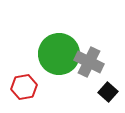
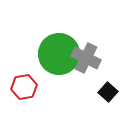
gray cross: moved 3 px left, 4 px up
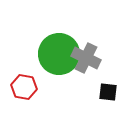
red hexagon: rotated 20 degrees clockwise
black square: rotated 36 degrees counterclockwise
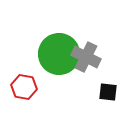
gray cross: moved 1 px up
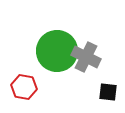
green circle: moved 2 px left, 3 px up
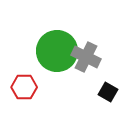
red hexagon: rotated 10 degrees counterclockwise
black square: rotated 24 degrees clockwise
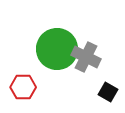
green circle: moved 2 px up
red hexagon: moved 1 px left
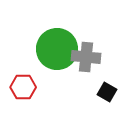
gray cross: rotated 20 degrees counterclockwise
black square: moved 1 px left
